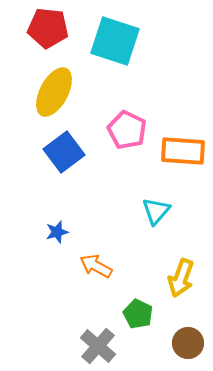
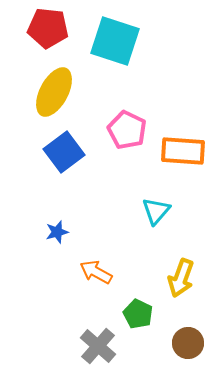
orange arrow: moved 6 px down
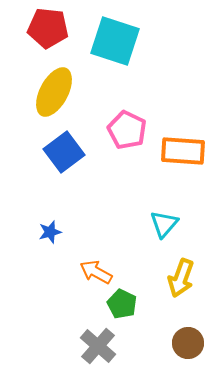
cyan triangle: moved 8 px right, 13 px down
blue star: moved 7 px left
green pentagon: moved 16 px left, 10 px up
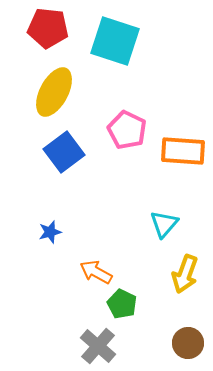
yellow arrow: moved 4 px right, 4 px up
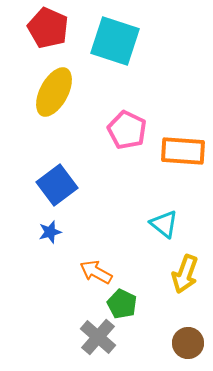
red pentagon: rotated 18 degrees clockwise
blue square: moved 7 px left, 33 px down
cyan triangle: rotated 32 degrees counterclockwise
gray cross: moved 9 px up
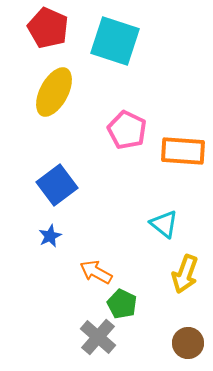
blue star: moved 4 px down; rotated 10 degrees counterclockwise
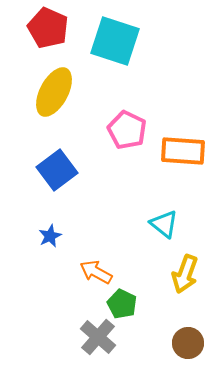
blue square: moved 15 px up
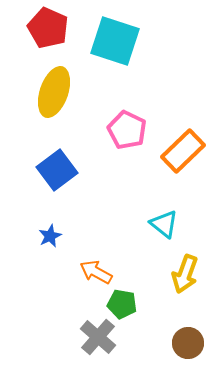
yellow ellipse: rotated 9 degrees counterclockwise
orange rectangle: rotated 48 degrees counterclockwise
green pentagon: rotated 16 degrees counterclockwise
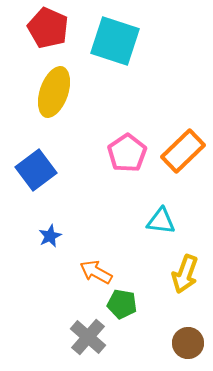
pink pentagon: moved 23 px down; rotated 12 degrees clockwise
blue square: moved 21 px left
cyan triangle: moved 3 px left, 3 px up; rotated 32 degrees counterclockwise
gray cross: moved 10 px left
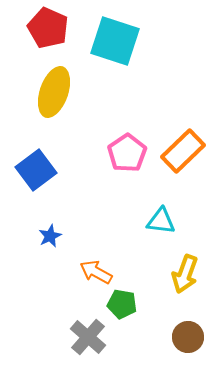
brown circle: moved 6 px up
